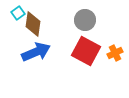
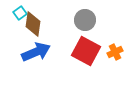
cyan square: moved 2 px right
orange cross: moved 1 px up
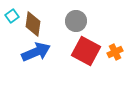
cyan square: moved 8 px left, 3 px down
gray circle: moved 9 px left, 1 px down
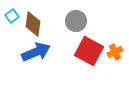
red square: moved 3 px right
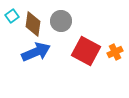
gray circle: moved 15 px left
red square: moved 3 px left
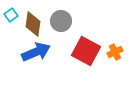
cyan square: moved 1 px left, 1 px up
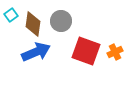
red square: rotated 8 degrees counterclockwise
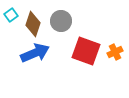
brown diamond: rotated 10 degrees clockwise
blue arrow: moved 1 px left, 1 px down
